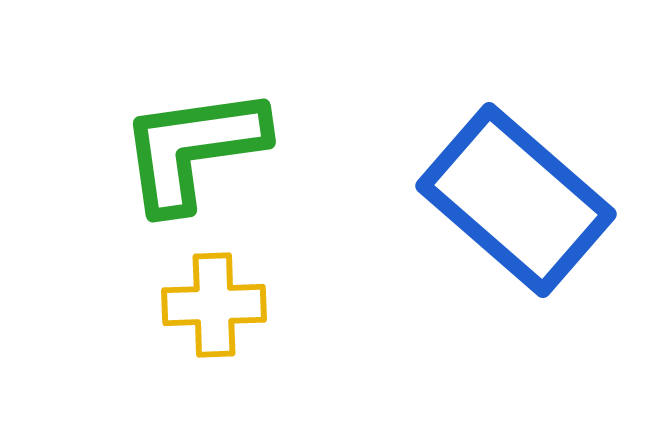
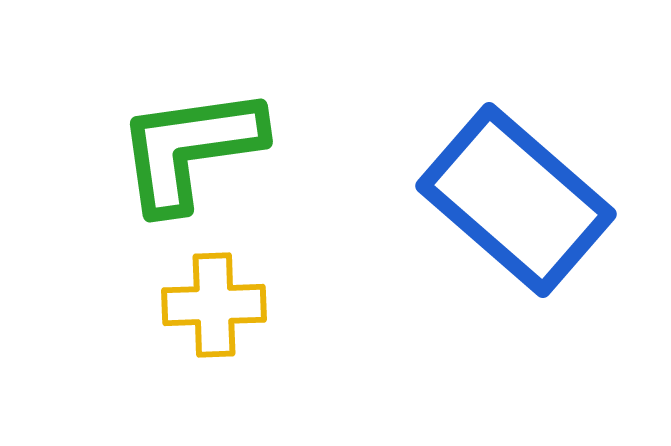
green L-shape: moved 3 px left
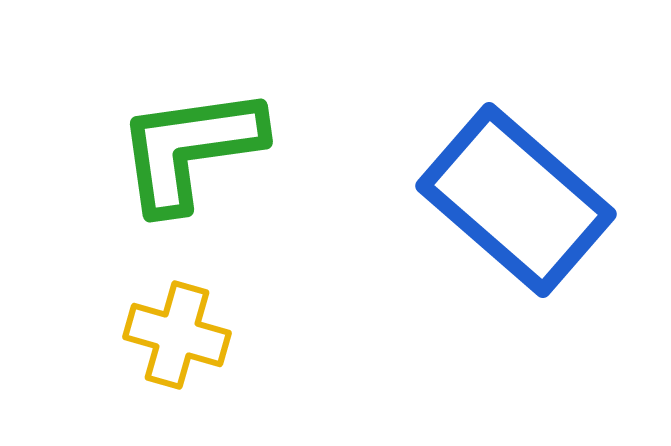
yellow cross: moved 37 px left, 30 px down; rotated 18 degrees clockwise
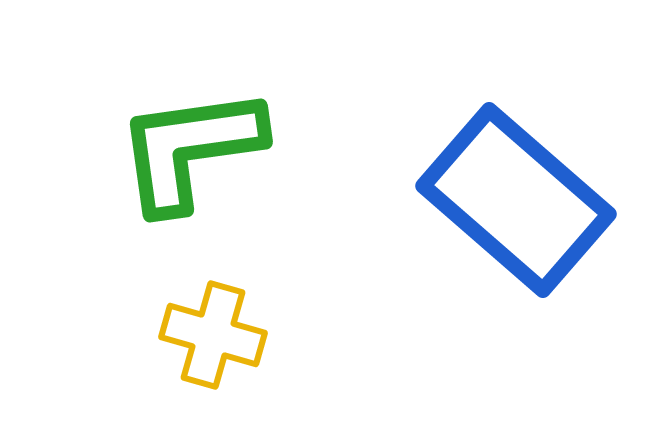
yellow cross: moved 36 px right
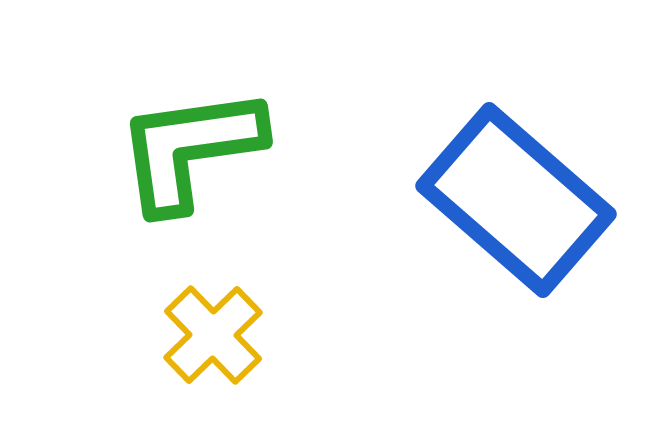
yellow cross: rotated 30 degrees clockwise
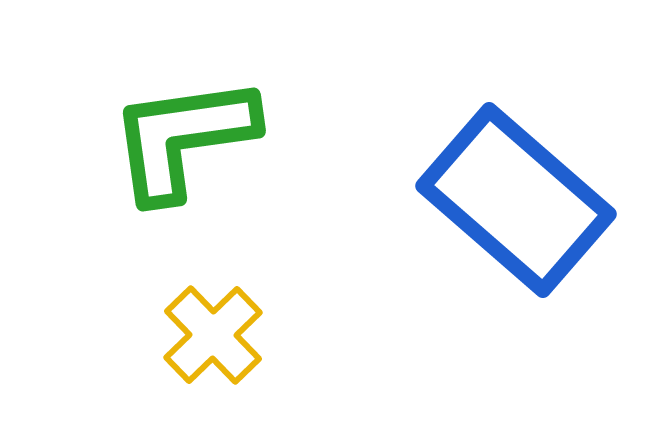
green L-shape: moved 7 px left, 11 px up
